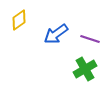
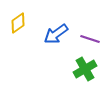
yellow diamond: moved 1 px left, 3 px down
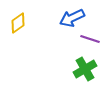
blue arrow: moved 16 px right, 16 px up; rotated 10 degrees clockwise
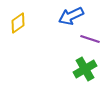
blue arrow: moved 1 px left, 2 px up
